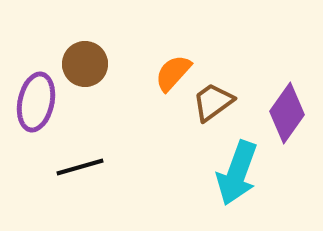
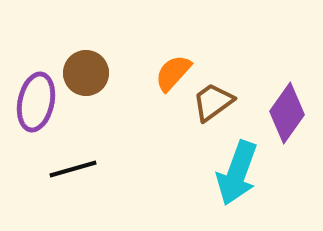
brown circle: moved 1 px right, 9 px down
black line: moved 7 px left, 2 px down
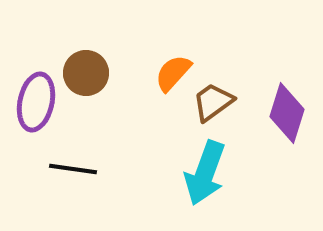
purple diamond: rotated 18 degrees counterclockwise
black line: rotated 24 degrees clockwise
cyan arrow: moved 32 px left
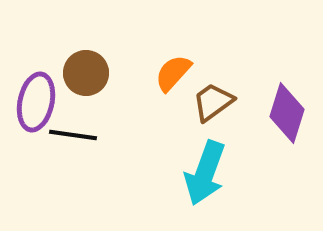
black line: moved 34 px up
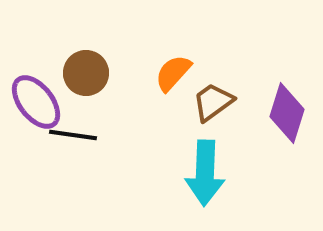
purple ellipse: rotated 50 degrees counterclockwise
cyan arrow: rotated 18 degrees counterclockwise
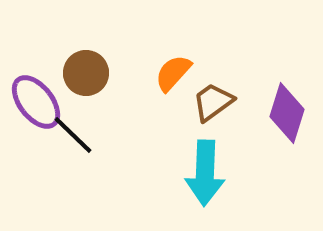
black line: rotated 36 degrees clockwise
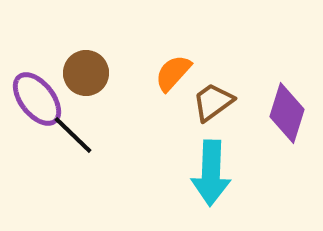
purple ellipse: moved 1 px right, 3 px up
cyan arrow: moved 6 px right
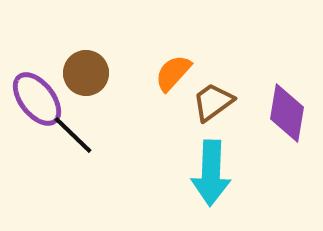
purple diamond: rotated 8 degrees counterclockwise
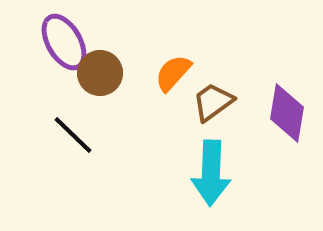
brown circle: moved 14 px right
purple ellipse: moved 27 px right, 57 px up; rotated 8 degrees clockwise
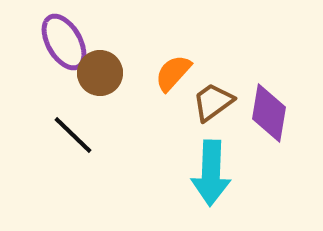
purple diamond: moved 18 px left
